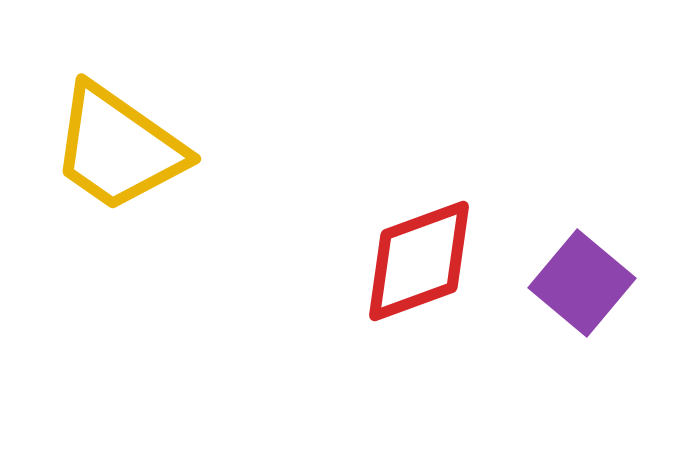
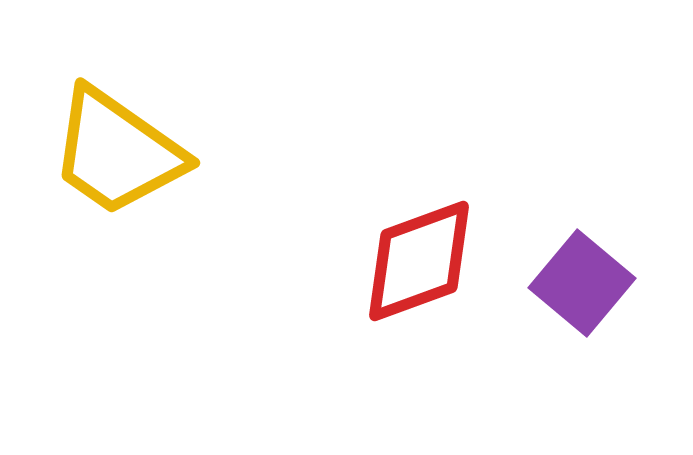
yellow trapezoid: moved 1 px left, 4 px down
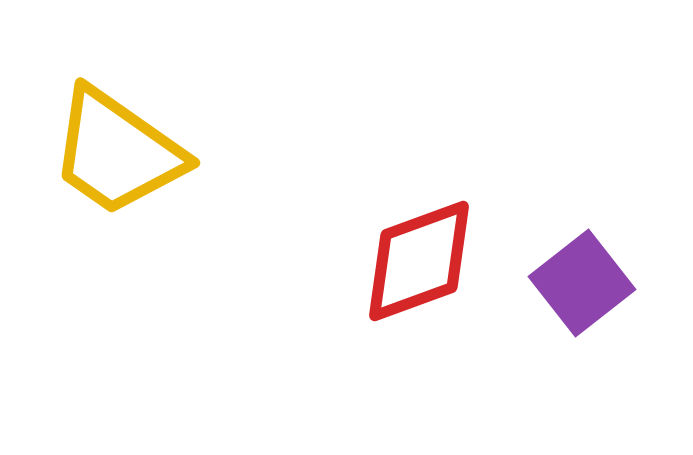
purple square: rotated 12 degrees clockwise
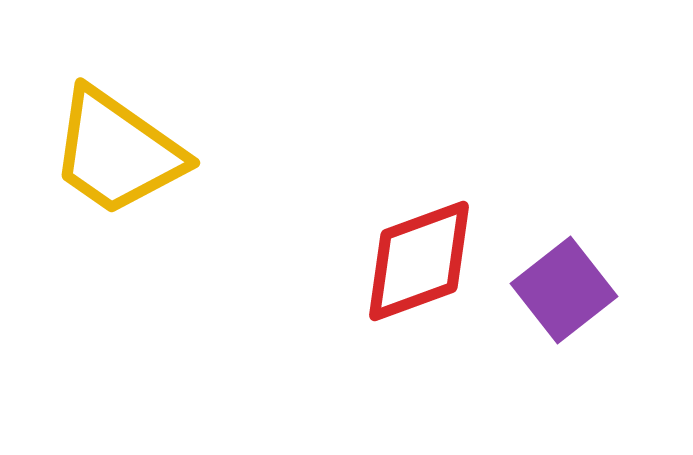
purple square: moved 18 px left, 7 px down
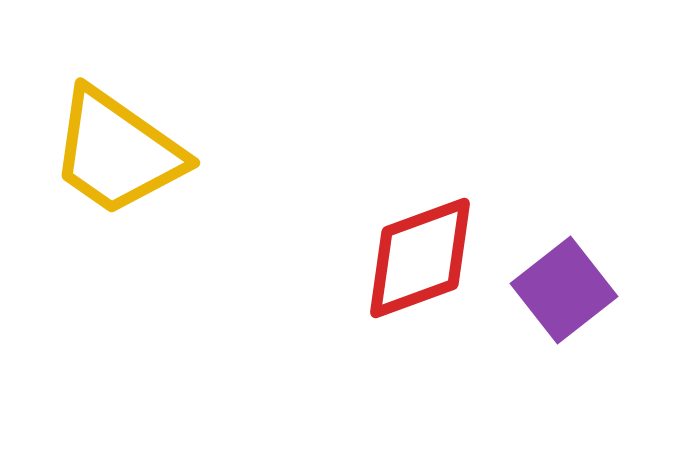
red diamond: moved 1 px right, 3 px up
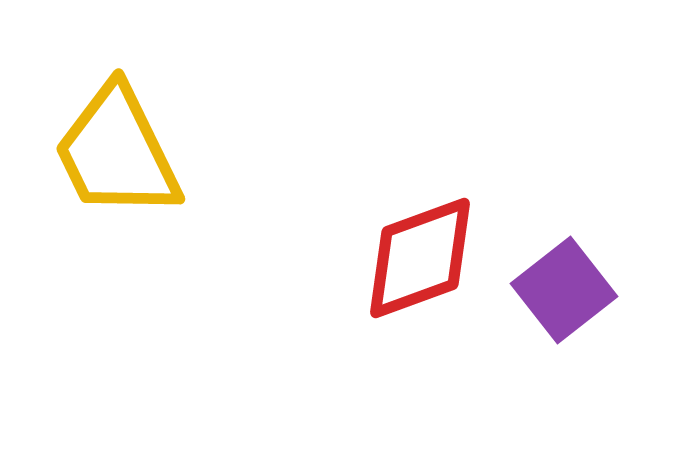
yellow trapezoid: rotated 29 degrees clockwise
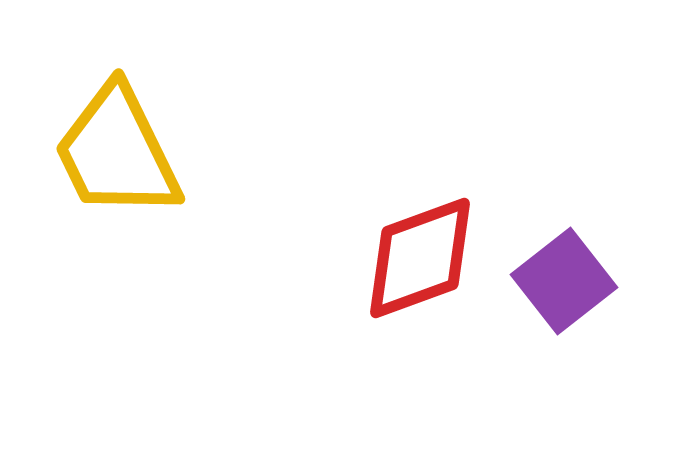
purple square: moved 9 px up
